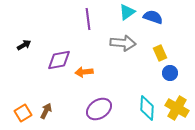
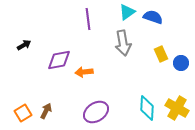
gray arrow: rotated 75 degrees clockwise
yellow rectangle: moved 1 px right, 1 px down
blue circle: moved 11 px right, 10 px up
purple ellipse: moved 3 px left, 3 px down
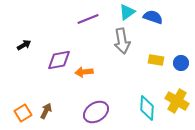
purple line: rotated 75 degrees clockwise
gray arrow: moved 1 px left, 2 px up
yellow rectangle: moved 5 px left, 6 px down; rotated 56 degrees counterclockwise
yellow cross: moved 7 px up
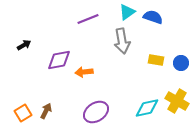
cyan diamond: rotated 75 degrees clockwise
